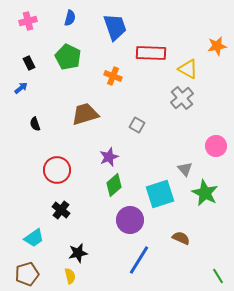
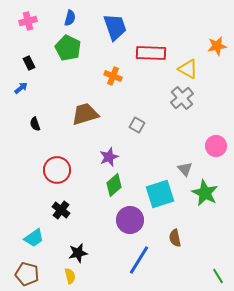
green pentagon: moved 9 px up
brown semicircle: moved 6 px left; rotated 126 degrees counterclockwise
brown pentagon: rotated 30 degrees clockwise
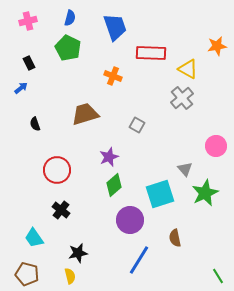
green star: rotated 20 degrees clockwise
cyan trapezoid: rotated 90 degrees clockwise
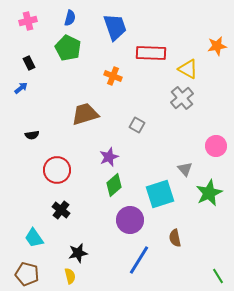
black semicircle: moved 3 px left, 11 px down; rotated 80 degrees counterclockwise
green star: moved 4 px right
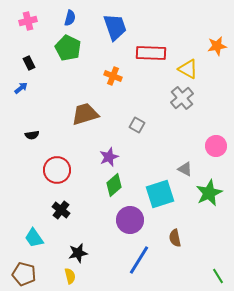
gray triangle: rotated 21 degrees counterclockwise
brown pentagon: moved 3 px left
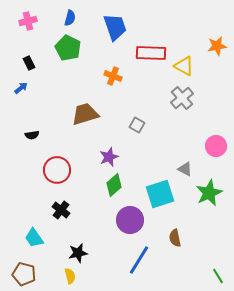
yellow triangle: moved 4 px left, 3 px up
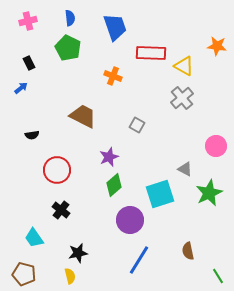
blue semicircle: rotated 21 degrees counterclockwise
orange star: rotated 18 degrees clockwise
brown trapezoid: moved 2 px left, 2 px down; rotated 44 degrees clockwise
brown semicircle: moved 13 px right, 13 px down
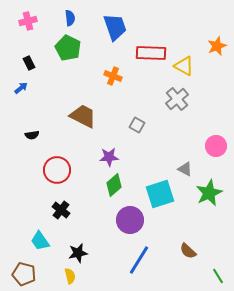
orange star: rotated 30 degrees counterclockwise
gray cross: moved 5 px left, 1 px down
purple star: rotated 18 degrees clockwise
cyan trapezoid: moved 6 px right, 3 px down
brown semicircle: rotated 36 degrees counterclockwise
